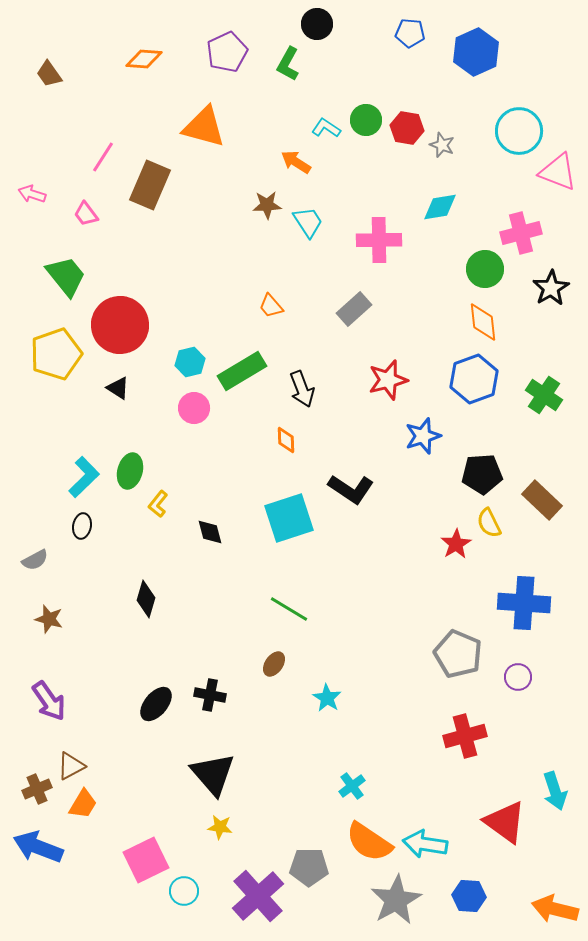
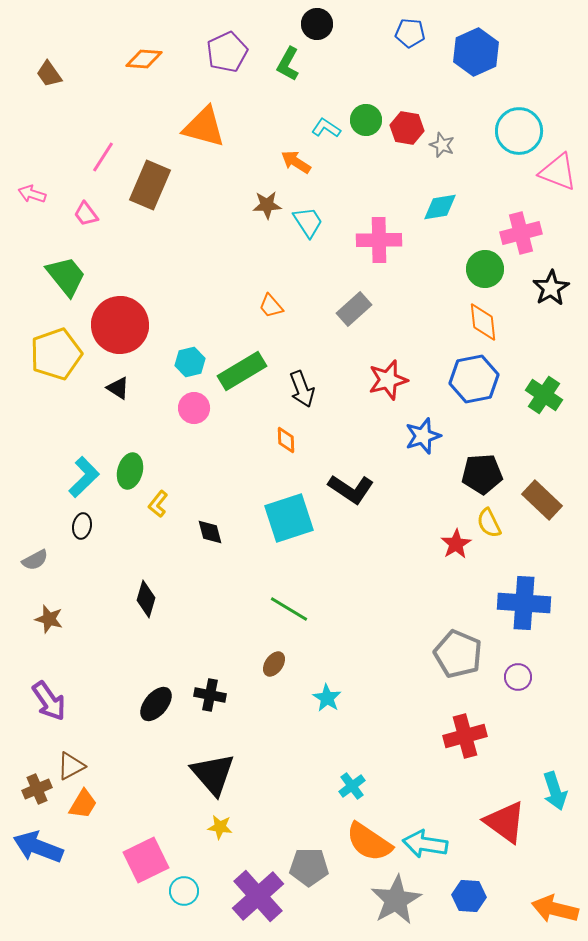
blue hexagon at (474, 379): rotated 9 degrees clockwise
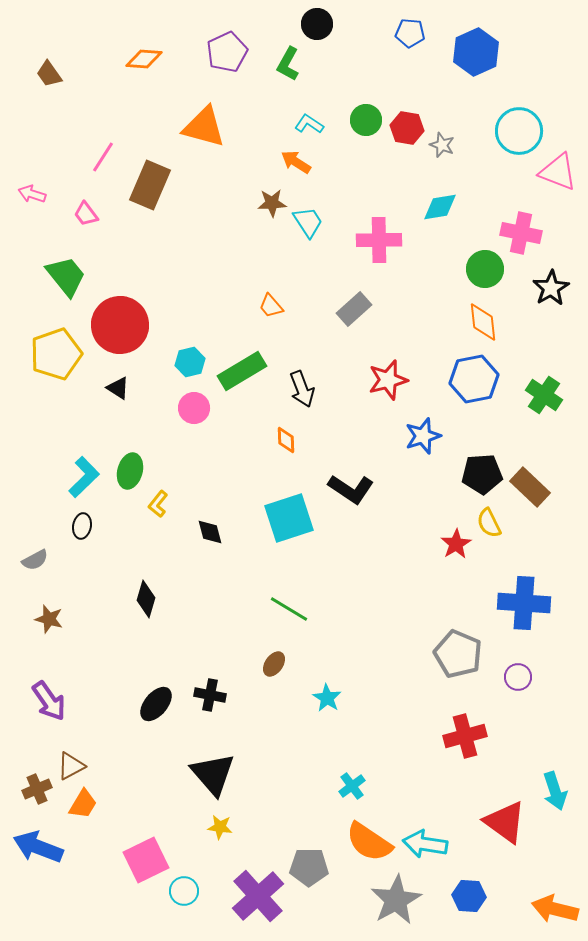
cyan L-shape at (326, 128): moved 17 px left, 4 px up
brown star at (267, 205): moved 5 px right, 2 px up
pink cross at (521, 233): rotated 27 degrees clockwise
brown rectangle at (542, 500): moved 12 px left, 13 px up
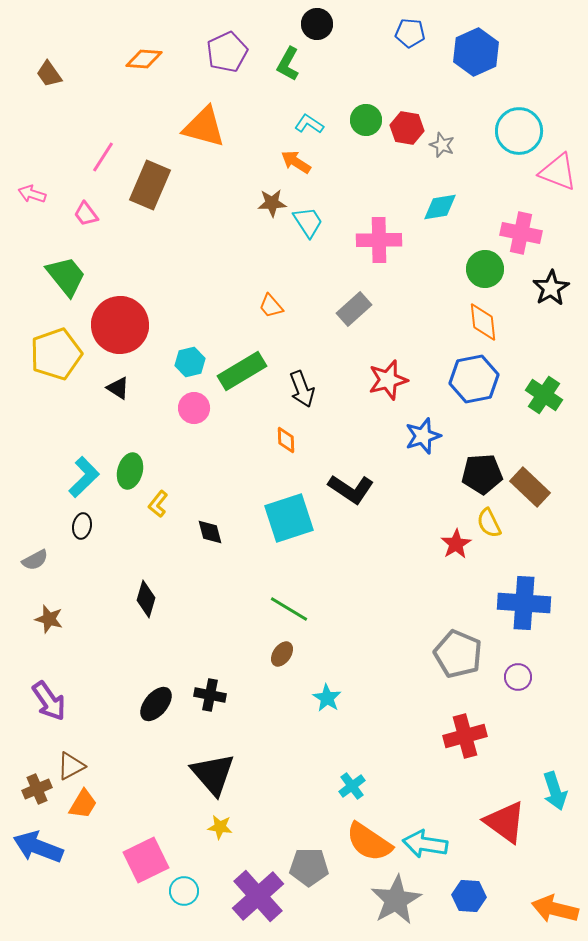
brown ellipse at (274, 664): moved 8 px right, 10 px up
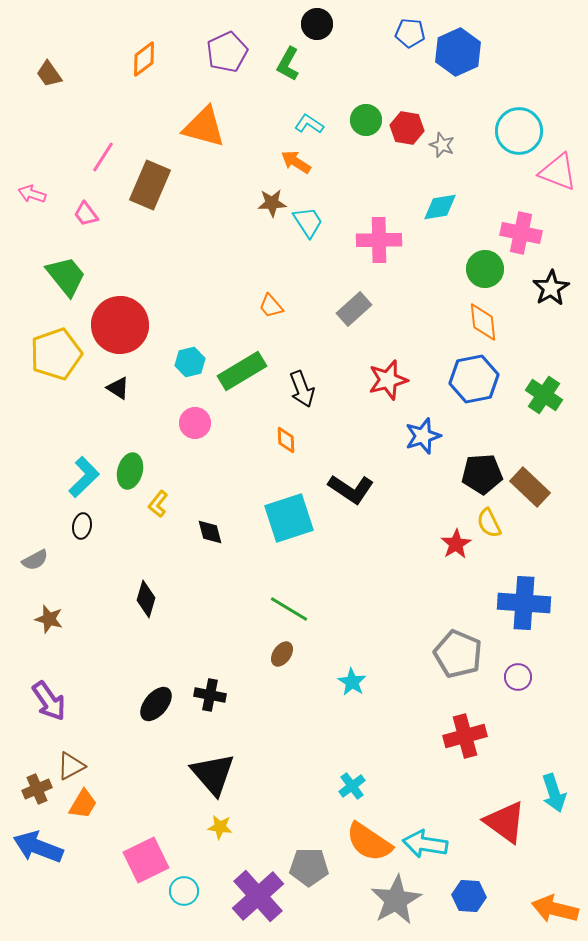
blue hexagon at (476, 52): moved 18 px left
orange diamond at (144, 59): rotated 42 degrees counterclockwise
pink circle at (194, 408): moved 1 px right, 15 px down
cyan star at (327, 698): moved 25 px right, 16 px up
cyan arrow at (555, 791): moved 1 px left, 2 px down
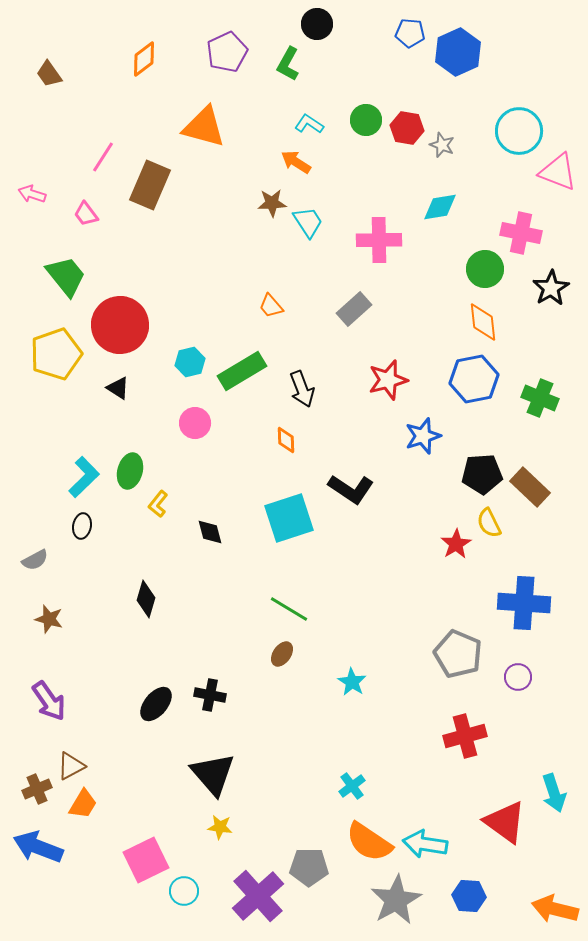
green cross at (544, 395): moved 4 px left, 3 px down; rotated 12 degrees counterclockwise
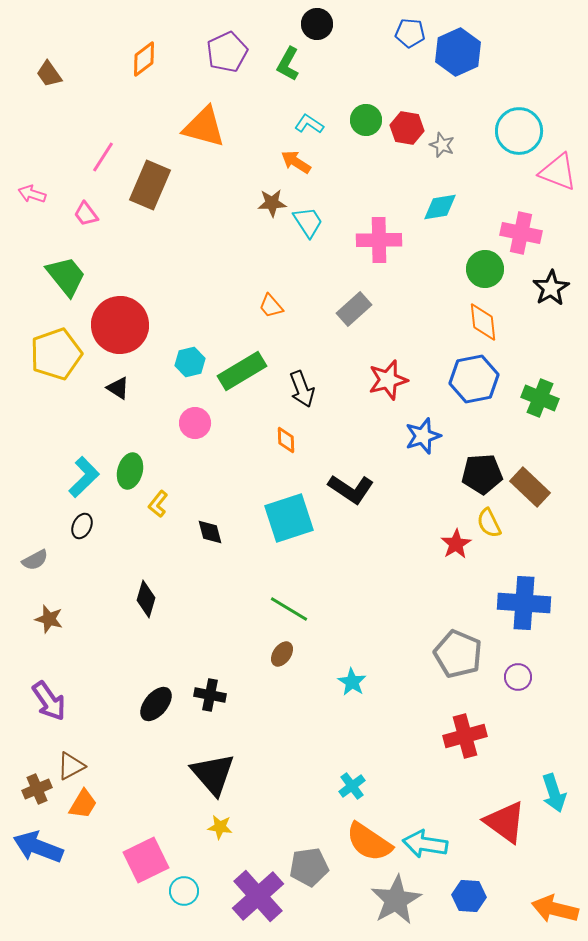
black ellipse at (82, 526): rotated 15 degrees clockwise
gray pentagon at (309, 867): rotated 9 degrees counterclockwise
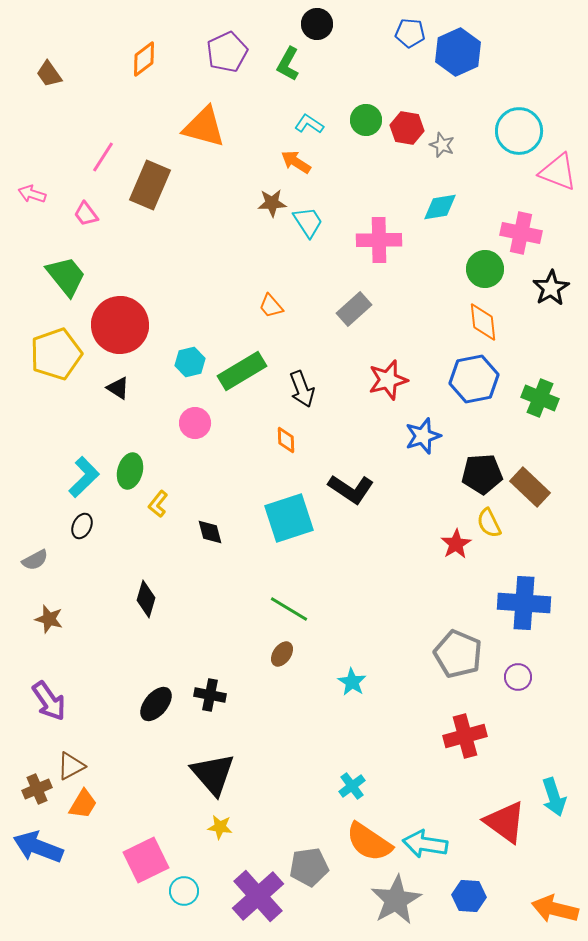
cyan arrow at (554, 793): moved 4 px down
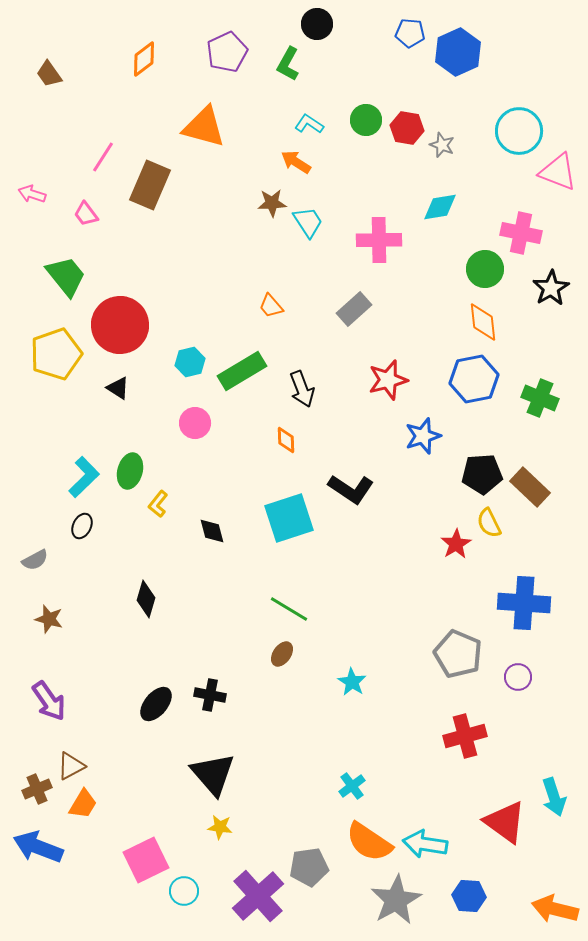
black diamond at (210, 532): moved 2 px right, 1 px up
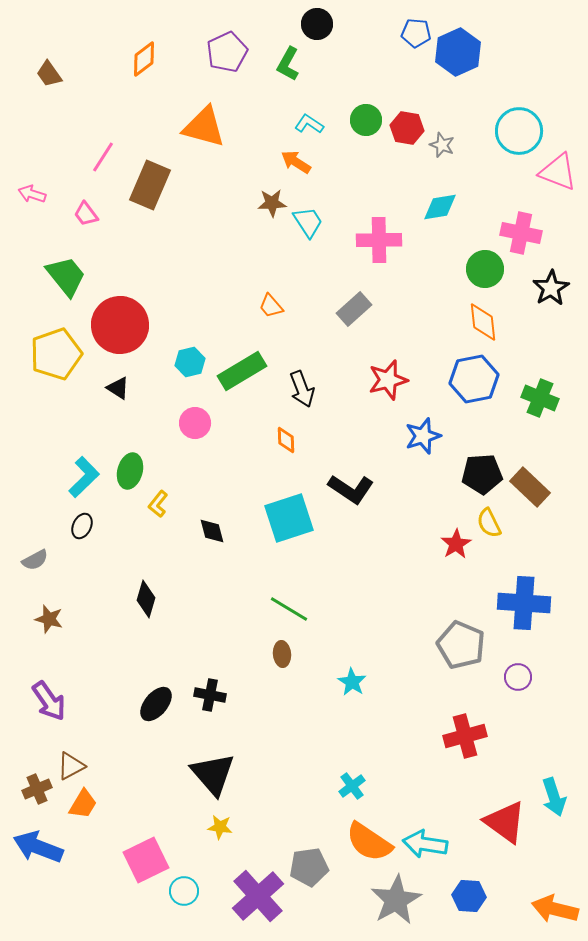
blue pentagon at (410, 33): moved 6 px right
brown ellipse at (282, 654): rotated 40 degrees counterclockwise
gray pentagon at (458, 654): moved 3 px right, 9 px up
